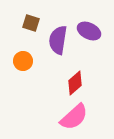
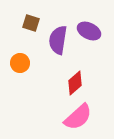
orange circle: moved 3 px left, 2 px down
pink semicircle: moved 4 px right
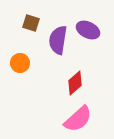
purple ellipse: moved 1 px left, 1 px up
pink semicircle: moved 2 px down
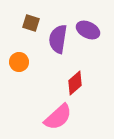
purple semicircle: moved 1 px up
orange circle: moved 1 px left, 1 px up
pink semicircle: moved 20 px left, 2 px up
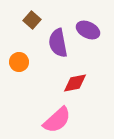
brown square: moved 1 px right, 3 px up; rotated 24 degrees clockwise
purple semicircle: moved 4 px down; rotated 20 degrees counterclockwise
red diamond: rotated 30 degrees clockwise
pink semicircle: moved 1 px left, 3 px down
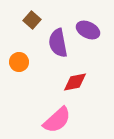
red diamond: moved 1 px up
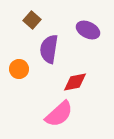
purple semicircle: moved 9 px left, 6 px down; rotated 20 degrees clockwise
orange circle: moved 7 px down
pink semicircle: moved 2 px right, 6 px up
